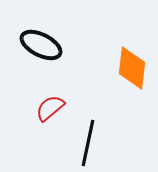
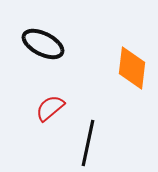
black ellipse: moved 2 px right, 1 px up
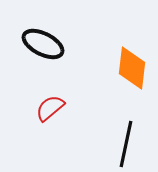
black line: moved 38 px right, 1 px down
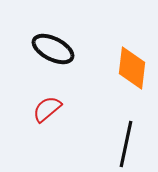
black ellipse: moved 10 px right, 5 px down
red semicircle: moved 3 px left, 1 px down
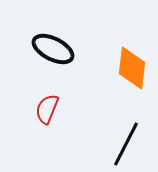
red semicircle: rotated 28 degrees counterclockwise
black line: rotated 15 degrees clockwise
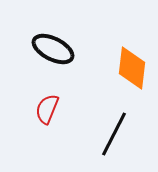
black line: moved 12 px left, 10 px up
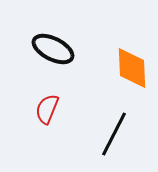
orange diamond: rotated 9 degrees counterclockwise
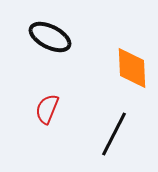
black ellipse: moved 3 px left, 12 px up
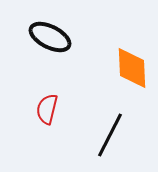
red semicircle: rotated 8 degrees counterclockwise
black line: moved 4 px left, 1 px down
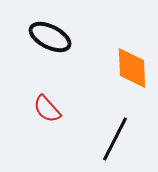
red semicircle: rotated 56 degrees counterclockwise
black line: moved 5 px right, 4 px down
